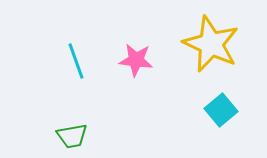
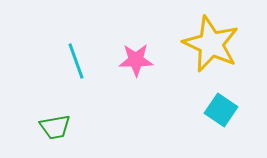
pink star: rotated 8 degrees counterclockwise
cyan square: rotated 16 degrees counterclockwise
green trapezoid: moved 17 px left, 9 px up
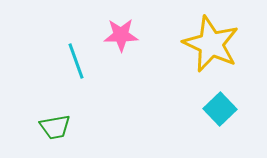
pink star: moved 15 px left, 25 px up
cyan square: moved 1 px left, 1 px up; rotated 12 degrees clockwise
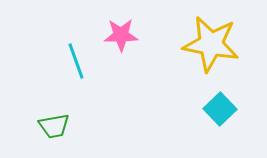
yellow star: rotated 14 degrees counterclockwise
green trapezoid: moved 1 px left, 1 px up
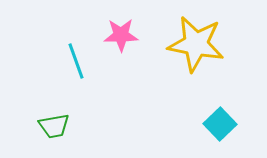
yellow star: moved 15 px left
cyan square: moved 15 px down
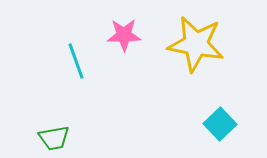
pink star: moved 3 px right
green trapezoid: moved 12 px down
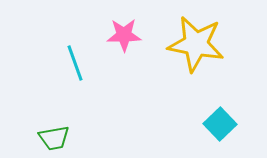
cyan line: moved 1 px left, 2 px down
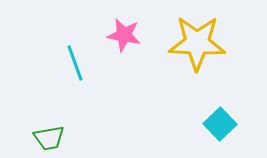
pink star: rotated 12 degrees clockwise
yellow star: moved 1 px right, 1 px up; rotated 8 degrees counterclockwise
green trapezoid: moved 5 px left
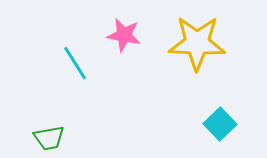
cyan line: rotated 12 degrees counterclockwise
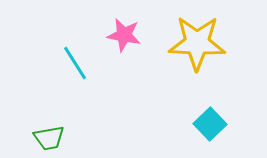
cyan square: moved 10 px left
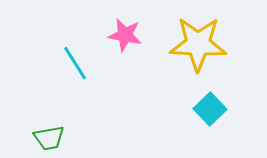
pink star: moved 1 px right
yellow star: moved 1 px right, 1 px down
cyan square: moved 15 px up
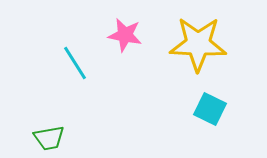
cyan square: rotated 20 degrees counterclockwise
